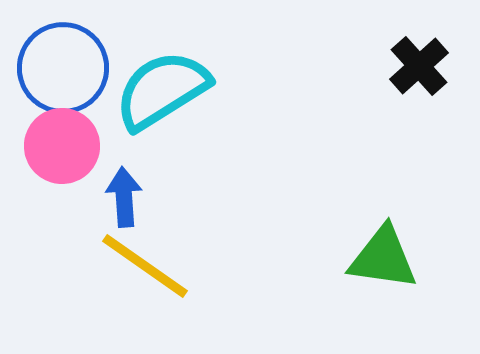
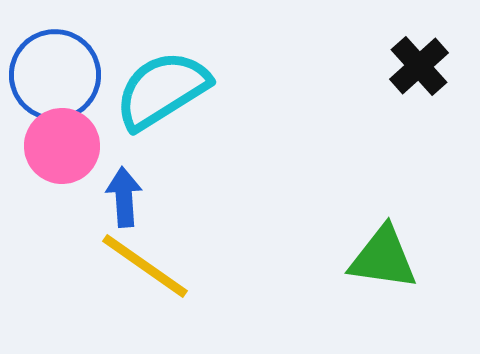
blue circle: moved 8 px left, 7 px down
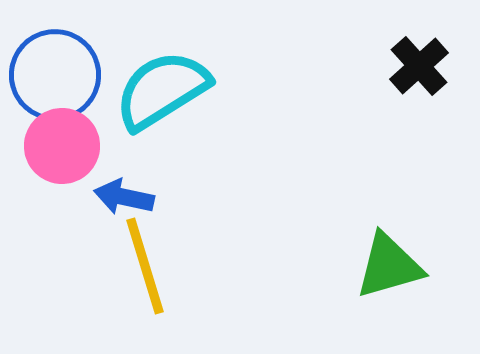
blue arrow: rotated 74 degrees counterclockwise
green triangle: moved 6 px right, 8 px down; rotated 24 degrees counterclockwise
yellow line: rotated 38 degrees clockwise
